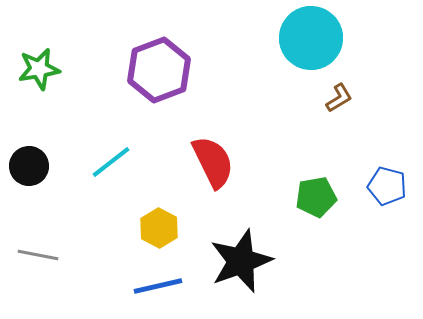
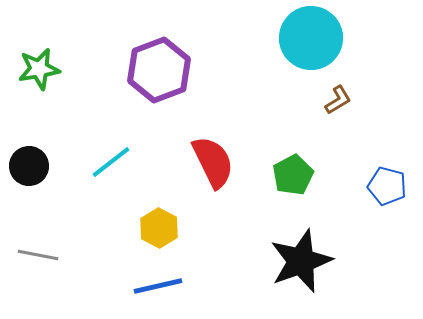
brown L-shape: moved 1 px left, 2 px down
green pentagon: moved 23 px left, 22 px up; rotated 18 degrees counterclockwise
black star: moved 60 px right
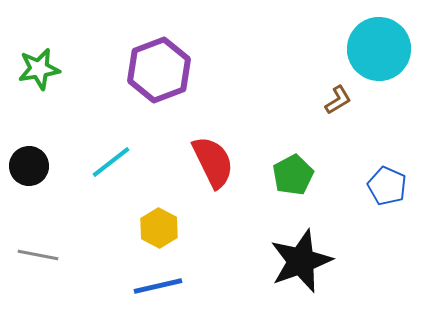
cyan circle: moved 68 px right, 11 px down
blue pentagon: rotated 9 degrees clockwise
